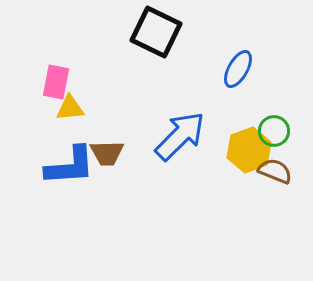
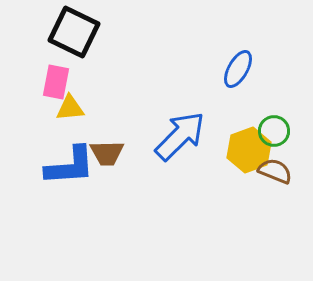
black square: moved 82 px left
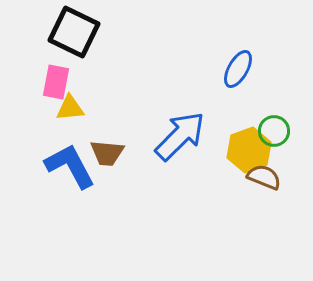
brown trapezoid: rotated 6 degrees clockwise
blue L-shape: rotated 114 degrees counterclockwise
brown semicircle: moved 11 px left, 6 px down
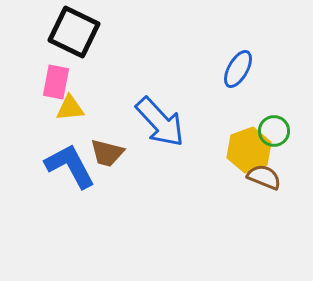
blue arrow: moved 20 px left, 14 px up; rotated 92 degrees clockwise
brown trapezoid: rotated 9 degrees clockwise
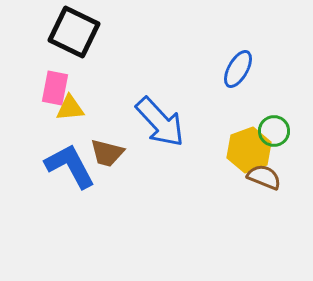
pink rectangle: moved 1 px left, 6 px down
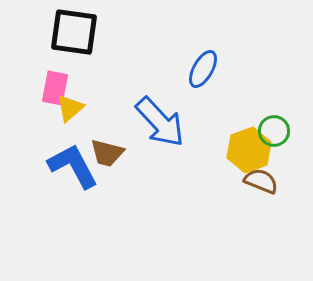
black square: rotated 18 degrees counterclockwise
blue ellipse: moved 35 px left
yellow triangle: rotated 36 degrees counterclockwise
blue L-shape: moved 3 px right
brown semicircle: moved 3 px left, 4 px down
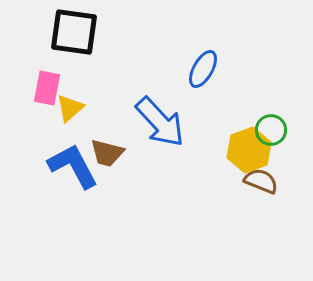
pink rectangle: moved 8 px left
green circle: moved 3 px left, 1 px up
